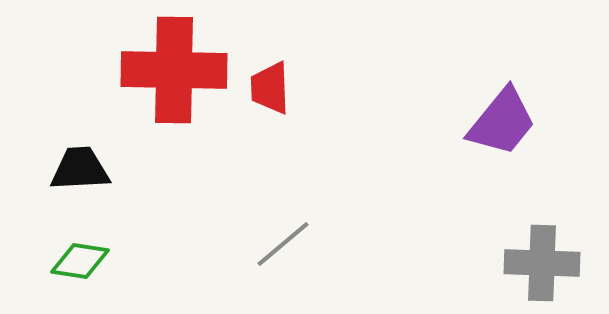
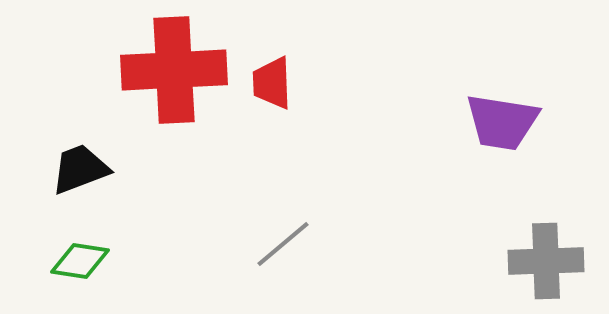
red cross: rotated 4 degrees counterclockwise
red trapezoid: moved 2 px right, 5 px up
purple trapezoid: rotated 60 degrees clockwise
black trapezoid: rotated 18 degrees counterclockwise
gray cross: moved 4 px right, 2 px up; rotated 4 degrees counterclockwise
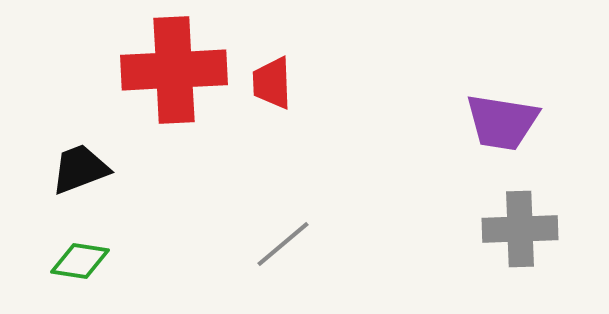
gray cross: moved 26 px left, 32 px up
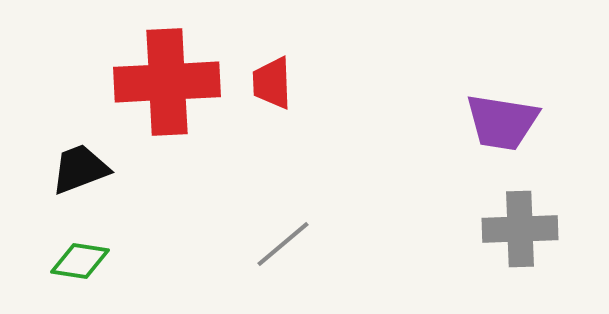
red cross: moved 7 px left, 12 px down
